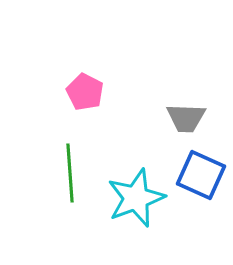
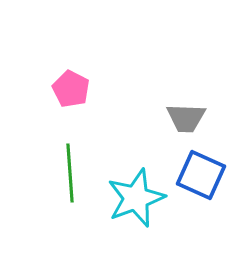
pink pentagon: moved 14 px left, 3 px up
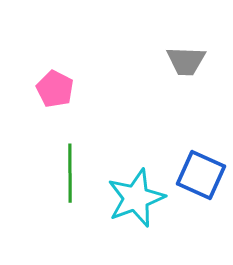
pink pentagon: moved 16 px left
gray trapezoid: moved 57 px up
green line: rotated 4 degrees clockwise
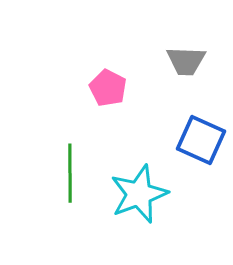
pink pentagon: moved 53 px right, 1 px up
blue square: moved 35 px up
cyan star: moved 3 px right, 4 px up
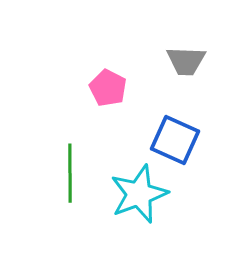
blue square: moved 26 px left
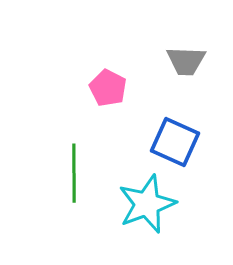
blue square: moved 2 px down
green line: moved 4 px right
cyan star: moved 8 px right, 10 px down
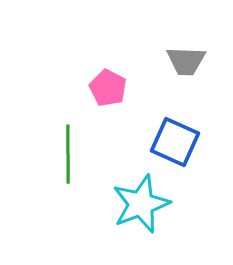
green line: moved 6 px left, 19 px up
cyan star: moved 6 px left
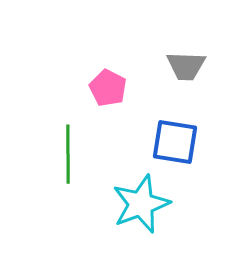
gray trapezoid: moved 5 px down
blue square: rotated 15 degrees counterclockwise
